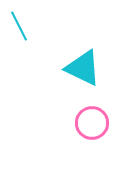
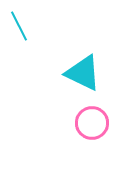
cyan triangle: moved 5 px down
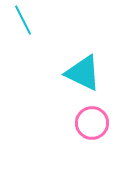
cyan line: moved 4 px right, 6 px up
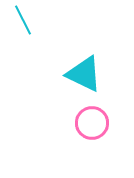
cyan triangle: moved 1 px right, 1 px down
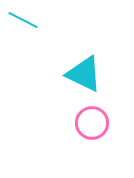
cyan line: rotated 36 degrees counterclockwise
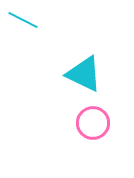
pink circle: moved 1 px right
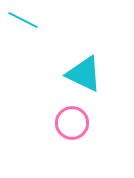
pink circle: moved 21 px left
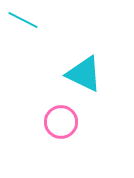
pink circle: moved 11 px left, 1 px up
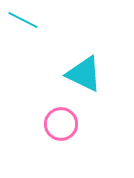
pink circle: moved 2 px down
